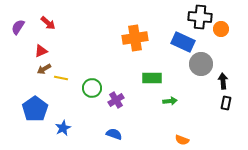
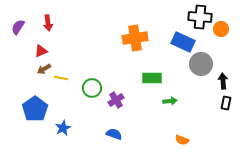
red arrow: rotated 42 degrees clockwise
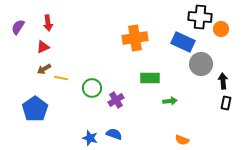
red triangle: moved 2 px right, 4 px up
green rectangle: moved 2 px left
blue star: moved 27 px right, 10 px down; rotated 28 degrees counterclockwise
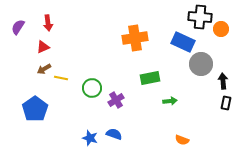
green rectangle: rotated 12 degrees counterclockwise
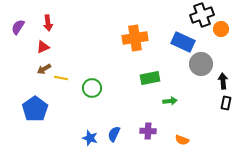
black cross: moved 2 px right, 2 px up; rotated 25 degrees counterclockwise
purple cross: moved 32 px right, 31 px down; rotated 35 degrees clockwise
blue semicircle: rotated 84 degrees counterclockwise
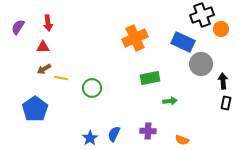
orange cross: rotated 15 degrees counterclockwise
red triangle: rotated 24 degrees clockwise
blue star: rotated 21 degrees clockwise
